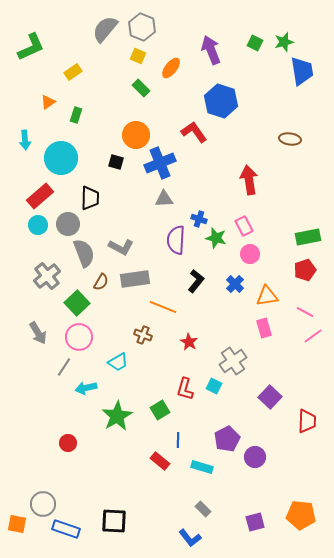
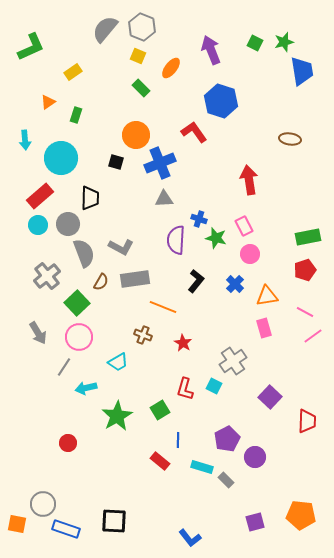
red star at (189, 342): moved 6 px left, 1 px down
gray rectangle at (203, 509): moved 23 px right, 29 px up
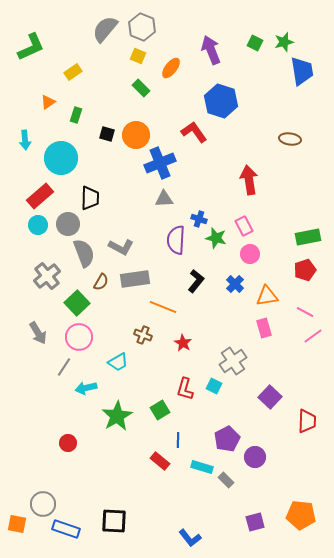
black square at (116, 162): moved 9 px left, 28 px up
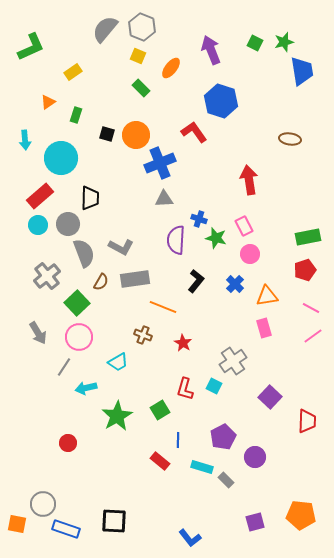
pink line at (305, 312): moved 6 px right, 4 px up
purple pentagon at (227, 439): moved 4 px left, 2 px up
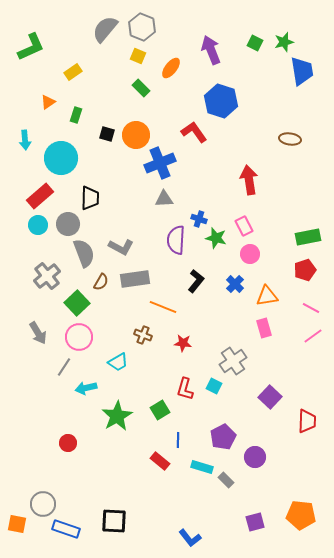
red star at (183, 343): rotated 24 degrees counterclockwise
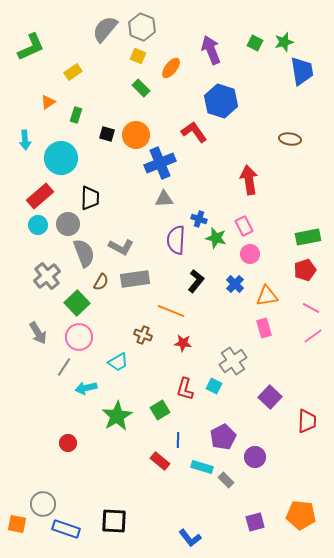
orange line at (163, 307): moved 8 px right, 4 px down
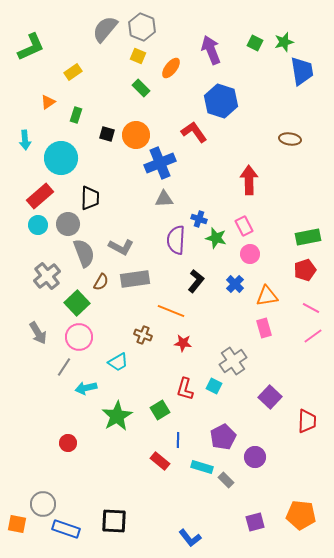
red arrow at (249, 180): rotated 8 degrees clockwise
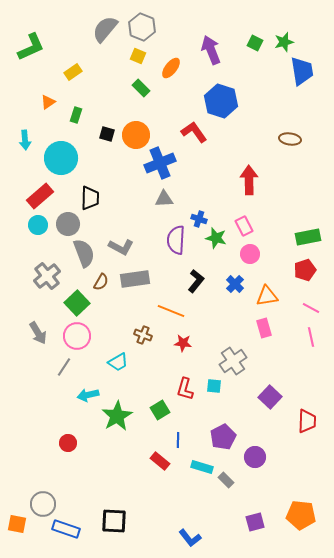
pink line at (313, 336): moved 2 px left, 1 px down; rotated 66 degrees counterclockwise
pink circle at (79, 337): moved 2 px left, 1 px up
cyan square at (214, 386): rotated 21 degrees counterclockwise
cyan arrow at (86, 388): moved 2 px right, 7 px down
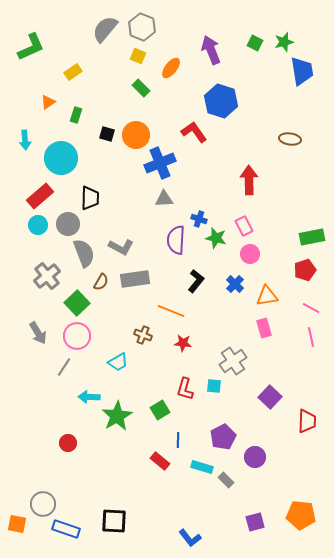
green rectangle at (308, 237): moved 4 px right
cyan arrow at (88, 395): moved 1 px right, 2 px down; rotated 15 degrees clockwise
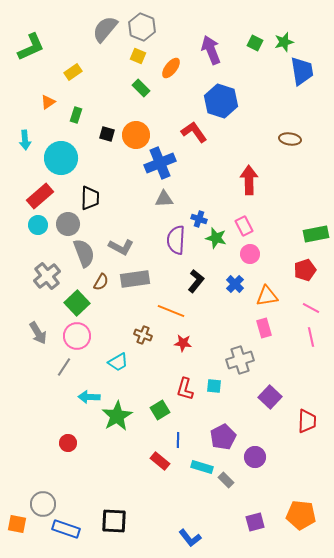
green rectangle at (312, 237): moved 4 px right, 3 px up
gray cross at (233, 361): moved 7 px right, 1 px up; rotated 16 degrees clockwise
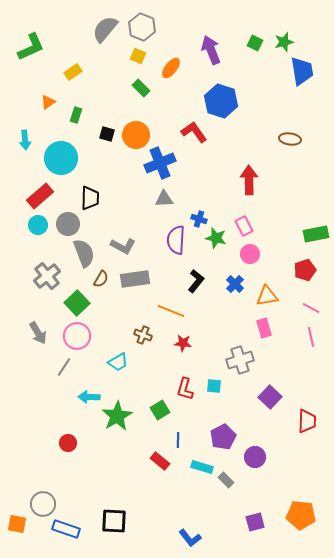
gray L-shape at (121, 247): moved 2 px right, 1 px up
brown semicircle at (101, 282): moved 3 px up
